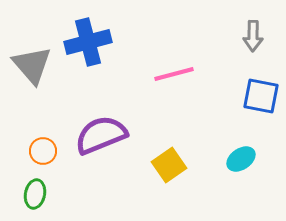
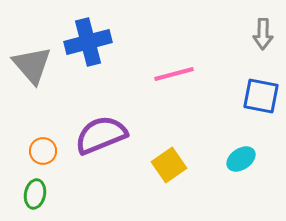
gray arrow: moved 10 px right, 2 px up
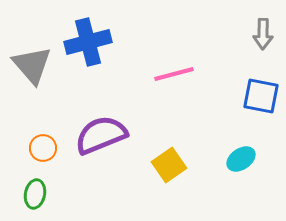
orange circle: moved 3 px up
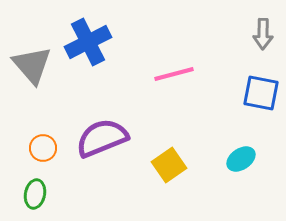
blue cross: rotated 12 degrees counterclockwise
blue square: moved 3 px up
purple semicircle: moved 1 px right, 3 px down
